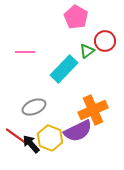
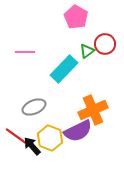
red circle: moved 3 px down
black arrow: moved 1 px right, 2 px down
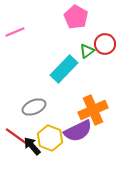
pink line: moved 10 px left, 20 px up; rotated 24 degrees counterclockwise
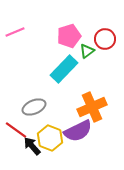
pink pentagon: moved 7 px left, 19 px down; rotated 25 degrees clockwise
red circle: moved 5 px up
orange cross: moved 1 px left, 3 px up
red line: moved 6 px up
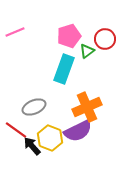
cyan rectangle: rotated 24 degrees counterclockwise
orange cross: moved 5 px left
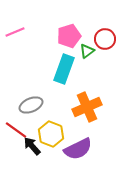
gray ellipse: moved 3 px left, 2 px up
purple semicircle: moved 18 px down
yellow hexagon: moved 1 px right, 4 px up
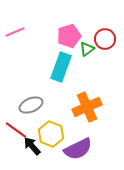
green triangle: moved 2 px up
cyan rectangle: moved 3 px left, 2 px up
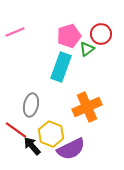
red circle: moved 4 px left, 5 px up
gray ellipse: rotated 55 degrees counterclockwise
purple semicircle: moved 7 px left
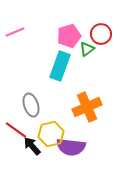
cyan rectangle: moved 1 px left, 1 px up
gray ellipse: rotated 30 degrees counterclockwise
yellow hexagon: rotated 25 degrees clockwise
purple semicircle: moved 2 px up; rotated 32 degrees clockwise
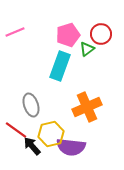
pink pentagon: moved 1 px left, 1 px up
